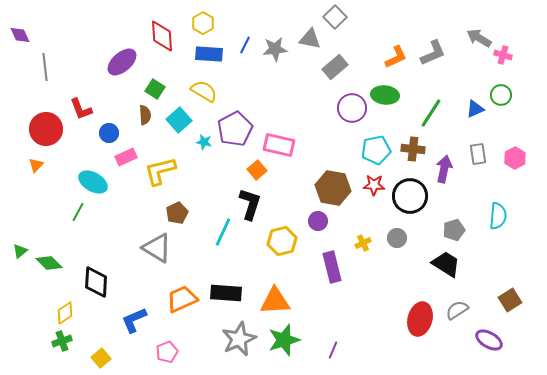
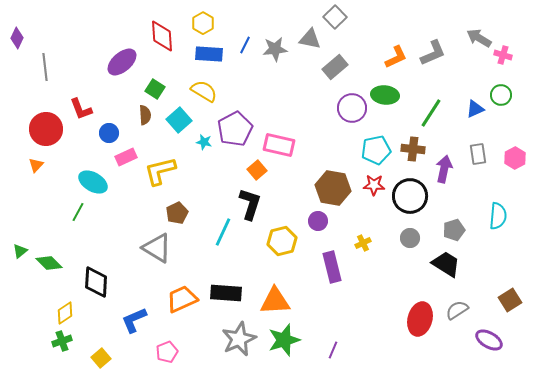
purple diamond at (20, 35): moved 3 px left, 3 px down; rotated 50 degrees clockwise
gray circle at (397, 238): moved 13 px right
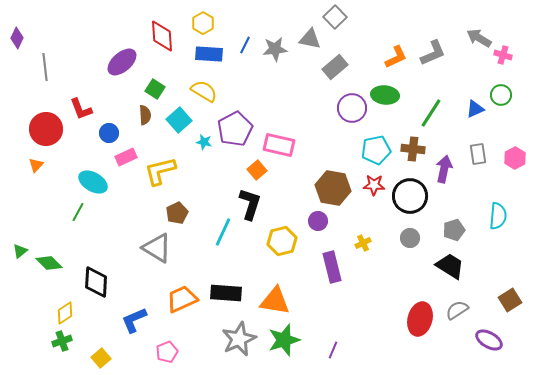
black trapezoid at (446, 264): moved 4 px right, 2 px down
orange triangle at (275, 301): rotated 12 degrees clockwise
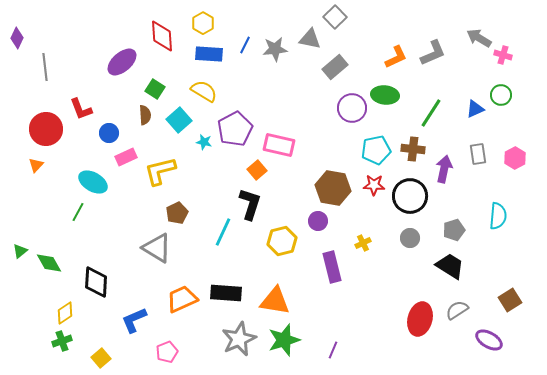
green diamond at (49, 263): rotated 16 degrees clockwise
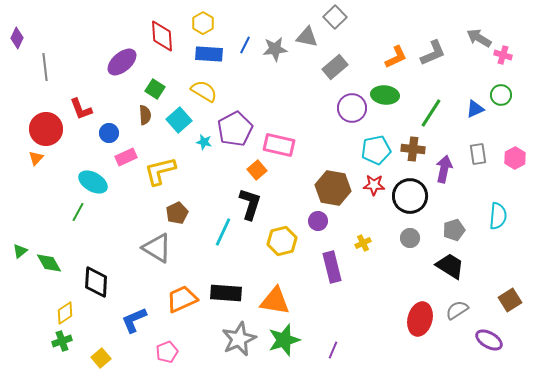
gray triangle at (310, 39): moved 3 px left, 2 px up
orange triangle at (36, 165): moved 7 px up
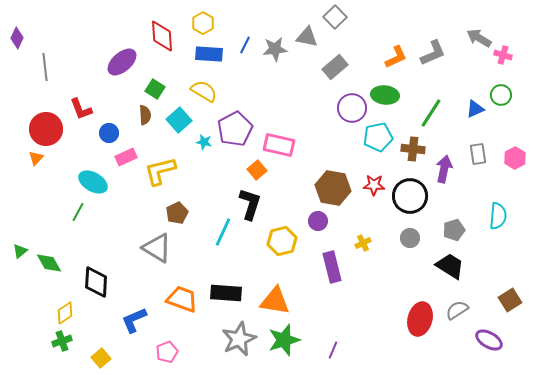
cyan pentagon at (376, 150): moved 2 px right, 13 px up
orange trapezoid at (182, 299): rotated 44 degrees clockwise
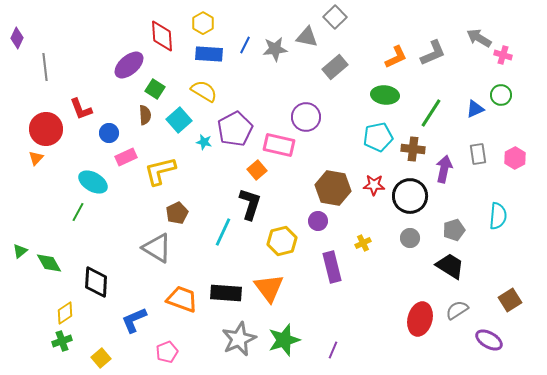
purple ellipse at (122, 62): moved 7 px right, 3 px down
purple circle at (352, 108): moved 46 px left, 9 px down
orange triangle at (275, 301): moved 6 px left, 13 px up; rotated 44 degrees clockwise
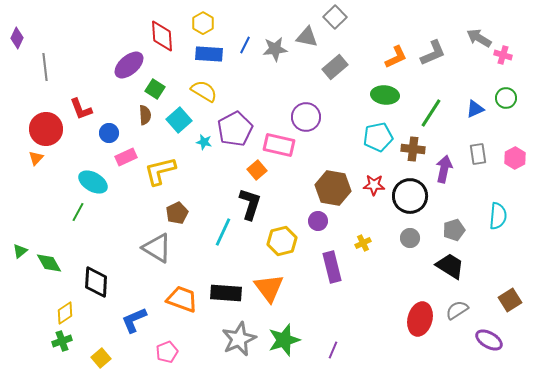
green circle at (501, 95): moved 5 px right, 3 px down
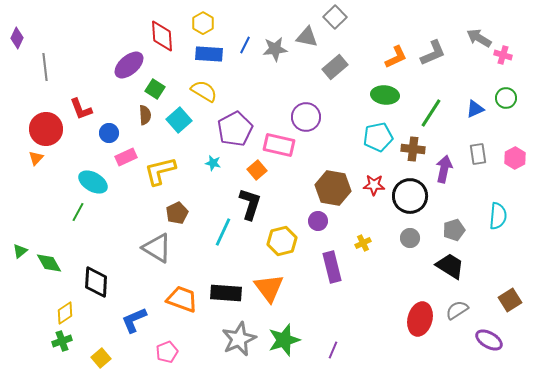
cyan star at (204, 142): moved 9 px right, 21 px down
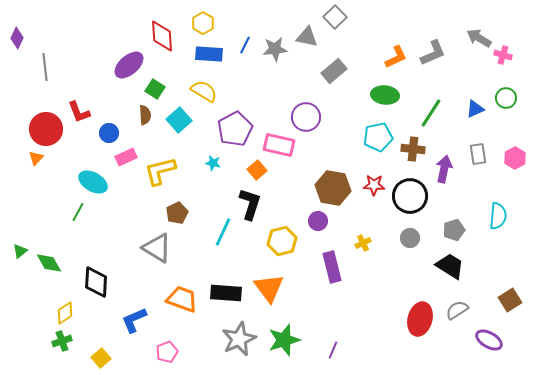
gray rectangle at (335, 67): moved 1 px left, 4 px down
red L-shape at (81, 109): moved 2 px left, 3 px down
